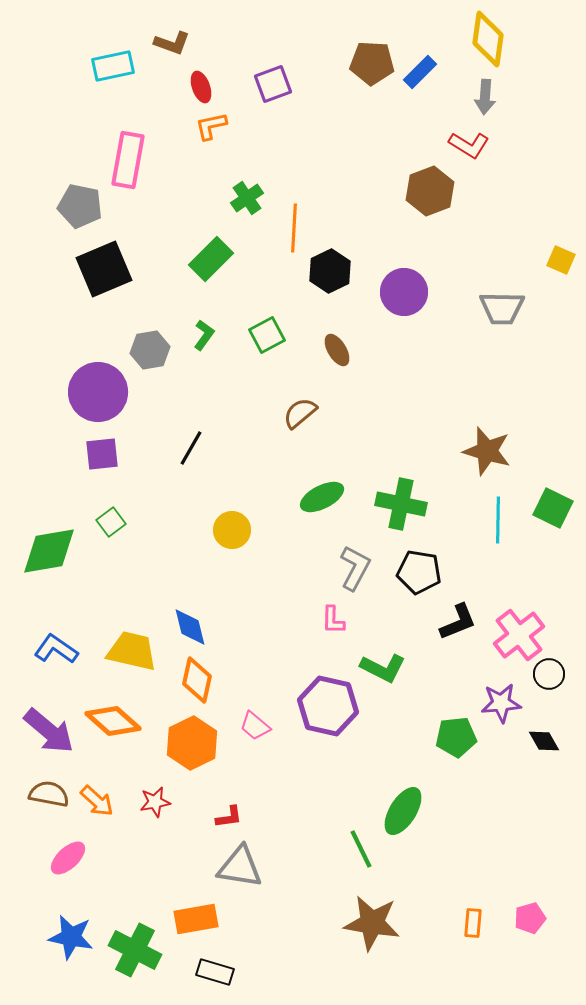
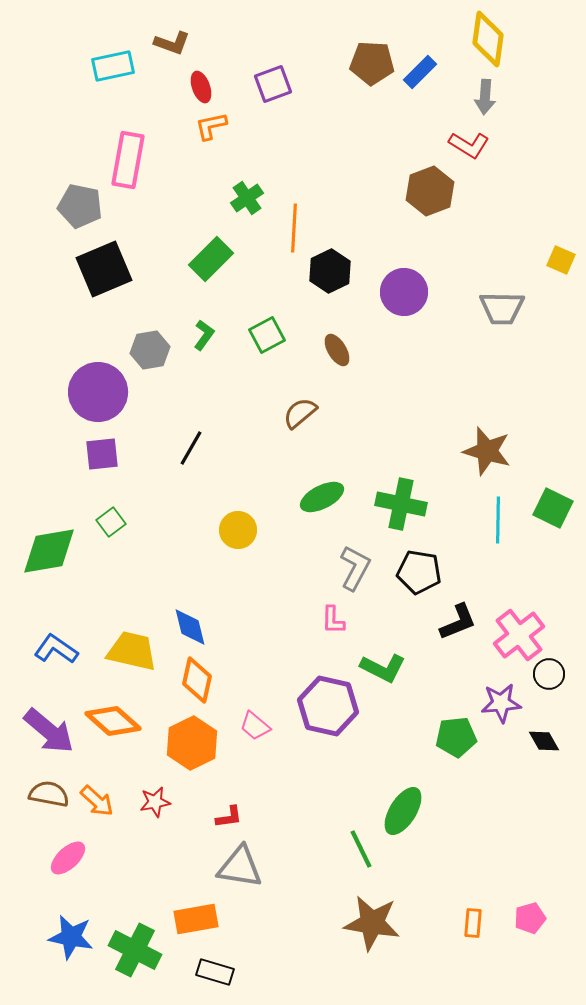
yellow circle at (232, 530): moved 6 px right
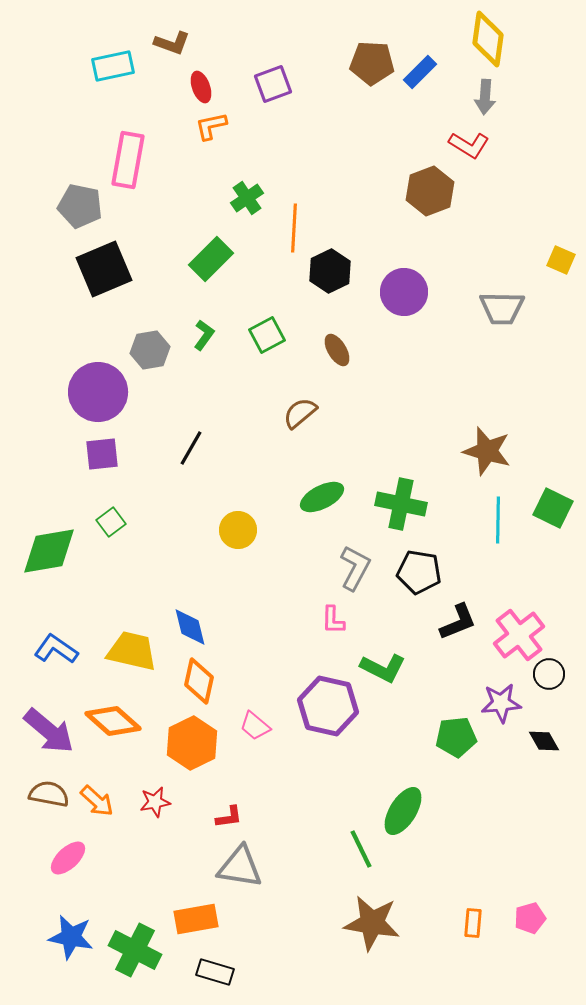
orange diamond at (197, 680): moved 2 px right, 1 px down
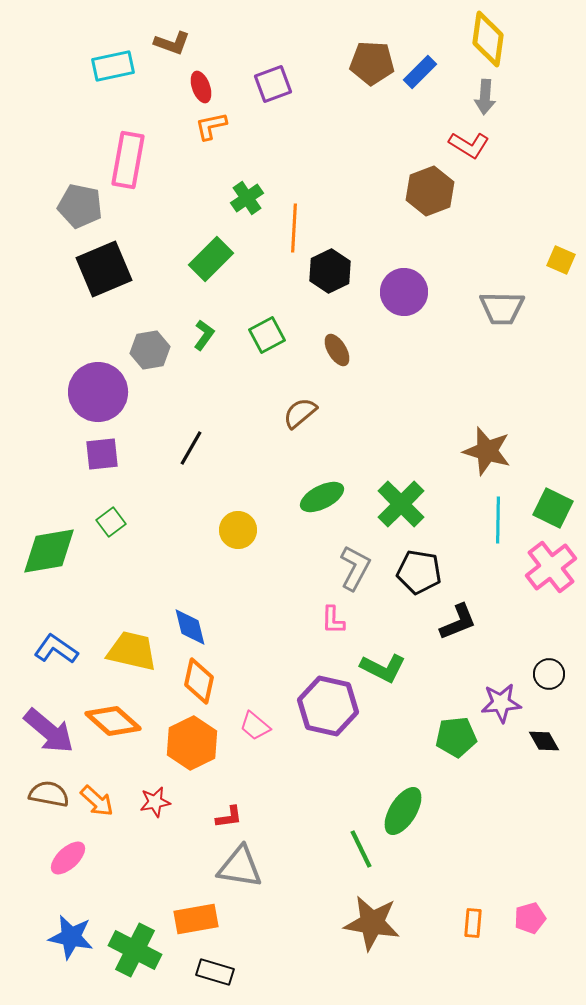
green cross at (401, 504): rotated 33 degrees clockwise
pink cross at (519, 635): moved 32 px right, 68 px up
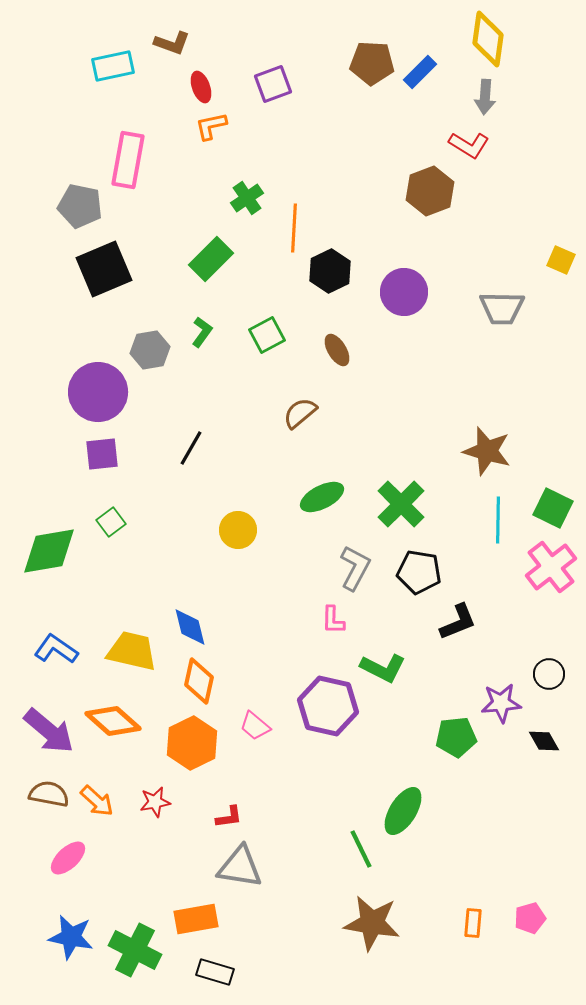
green L-shape at (204, 335): moved 2 px left, 3 px up
